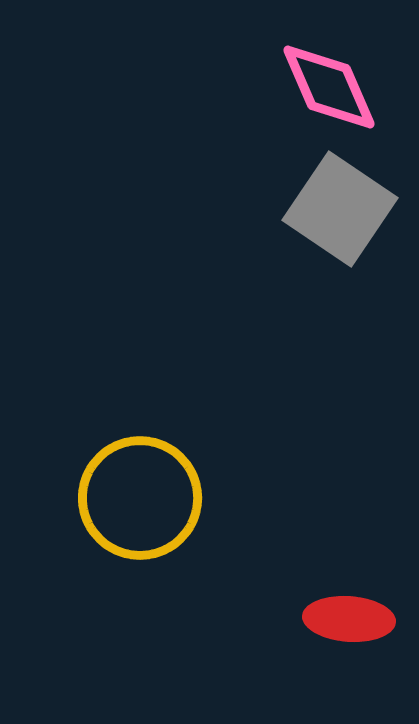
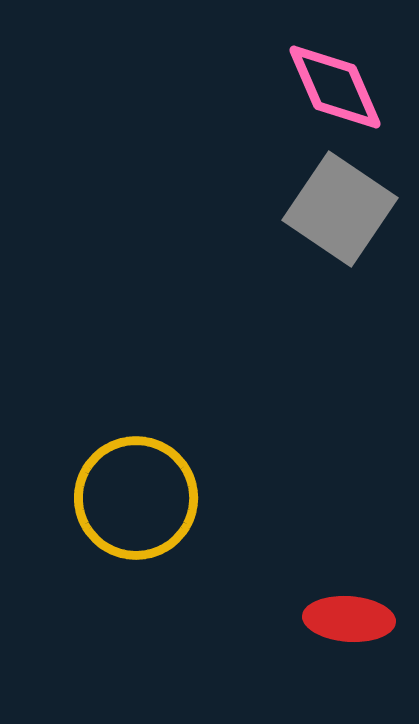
pink diamond: moved 6 px right
yellow circle: moved 4 px left
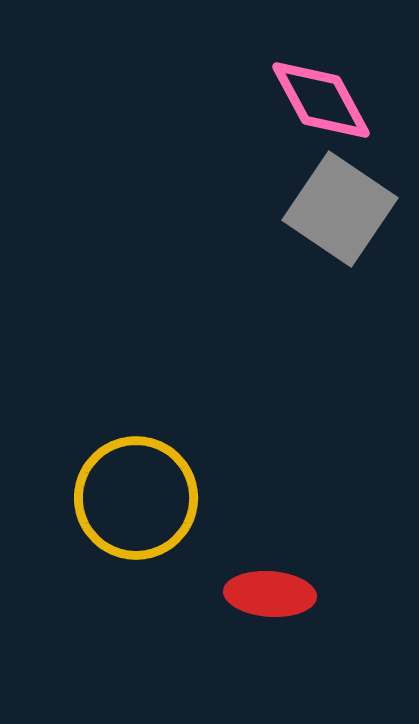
pink diamond: moved 14 px left, 13 px down; rotated 5 degrees counterclockwise
red ellipse: moved 79 px left, 25 px up
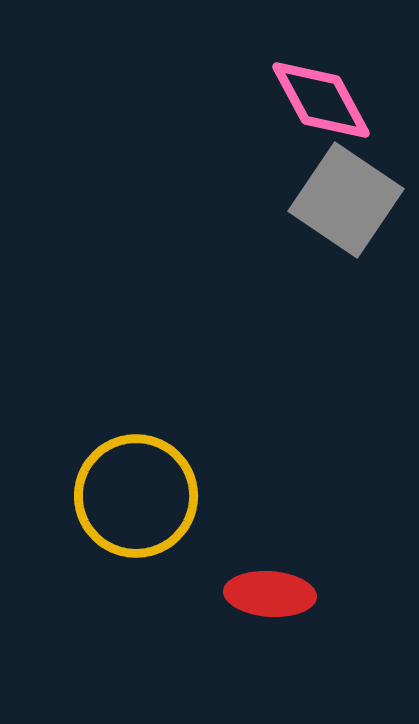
gray square: moved 6 px right, 9 px up
yellow circle: moved 2 px up
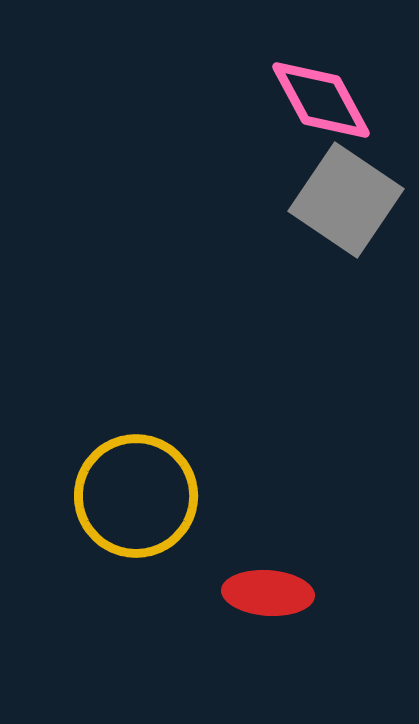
red ellipse: moved 2 px left, 1 px up
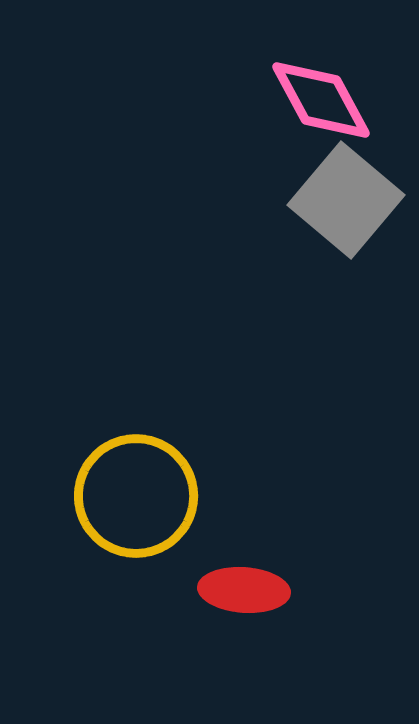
gray square: rotated 6 degrees clockwise
red ellipse: moved 24 px left, 3 px up
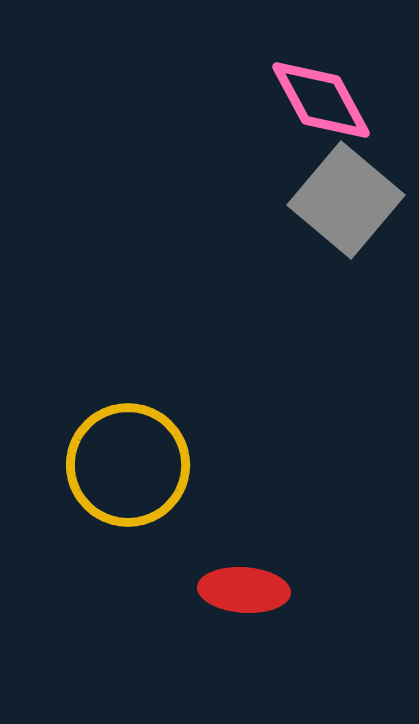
yellow circle: moved 8 px left, 31 px up
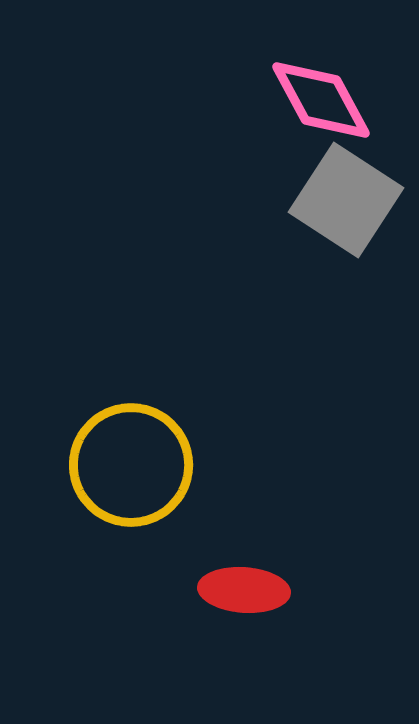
gray square: rotated 7 degrees counterclockwise
yellow circle: moved 3 px right
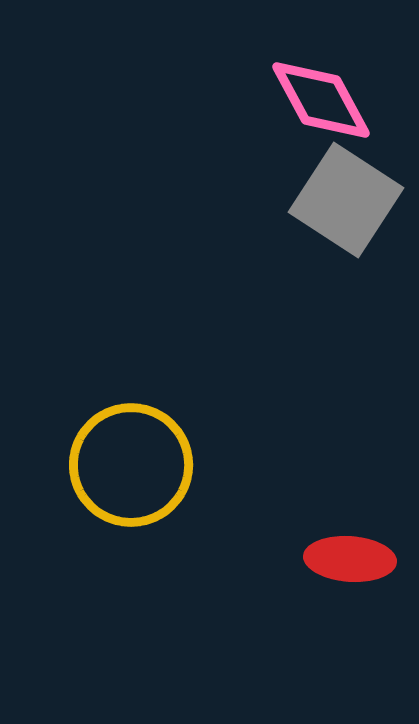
red ellipse: moved 106 px right, 31 px up
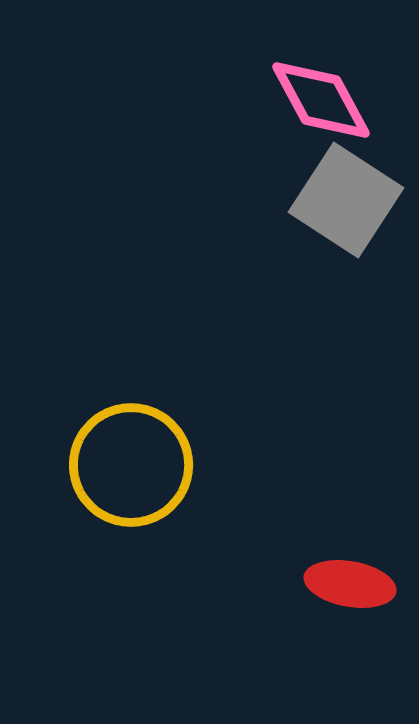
red ellipse: moved 25 px down; rotated 6 degrees clockwise
